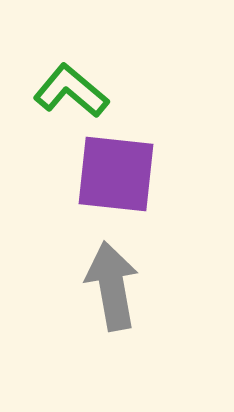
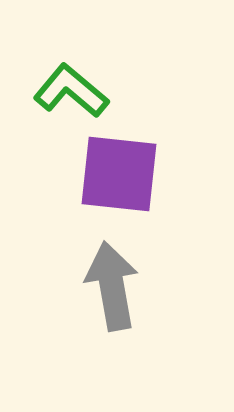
purple square: moved 3 px right
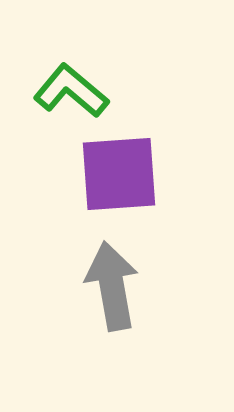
purple square: rotated 10 degrees counterclockwise
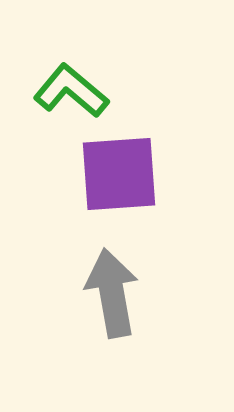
gray arrow: moved 7 px down
